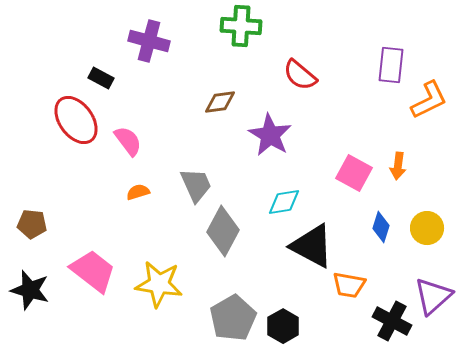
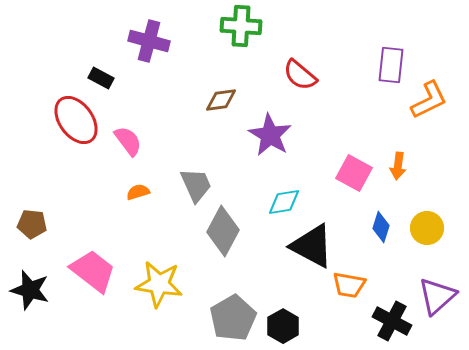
brown diamond: moved 1 px right, 2 px up
purple triangle: moved 4 px right
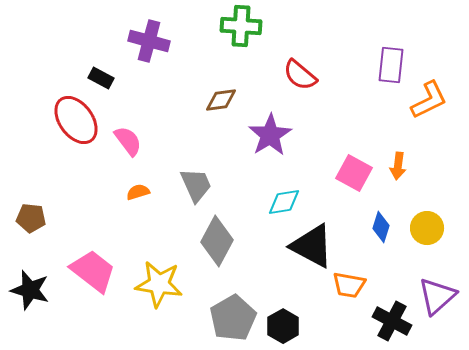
purple star: rotated 9 degrees clockwise
brown pentagon: moved 1 px left, 6 px up
gray diamond: moved 6 px left, 10 px down
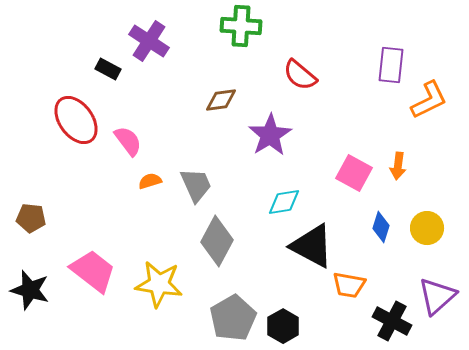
purple cross: rotated 18 degrees clockwise
black rectangle: moved 7 px right, 9 px up
orange semicircle: moved 12 px right, 11 px up
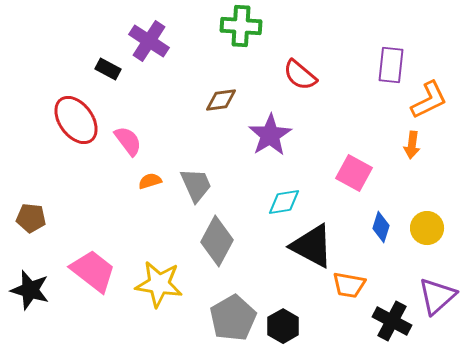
orange arrow: moved 14 px right, 21 px up
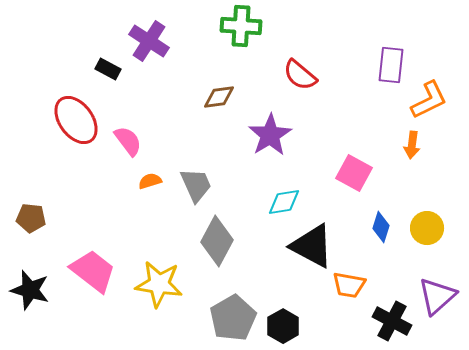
brown diamond: moved 2 px left, 3 px up
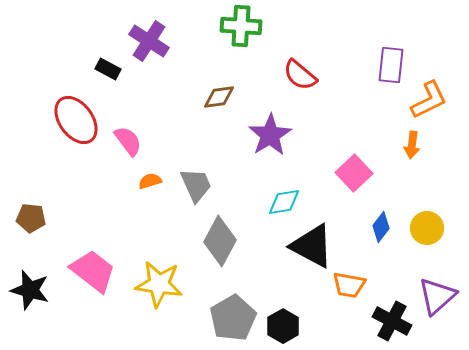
pink square: rotated 18 degrees clockwise
blue diamond: rotated 20 degrees clockwise
gray diamond: moved 3 px right
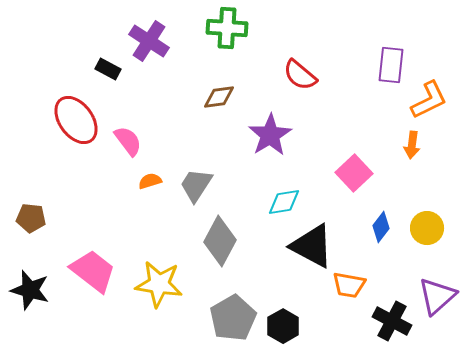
green cross: moved 14 px left, 2 px down
gray trapezoid: rotated 123 degrees counterclockwise
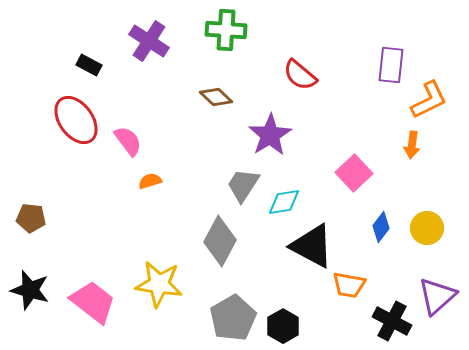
green cross: moved 1 px left, 2 px down
black rectangle: moved 19 px left, 4 px up
brown diamond: moved 3 px left; rotated 52 degrees clockwise
gray trapezoid: moved 47 px right
pink trapezoid: moved 31 px down
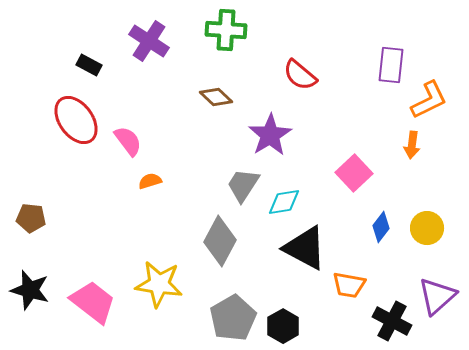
black triangle: moved 7 px left, 2 px down
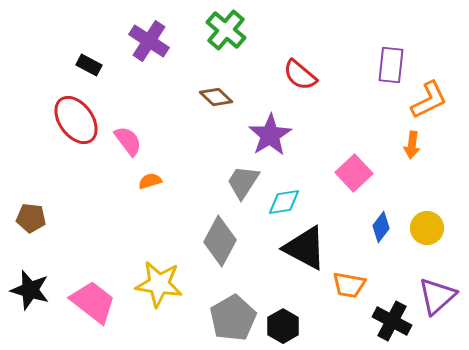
green cross: rotated 36 degrees clockwise
gray trapezoid: moved 3 px up
